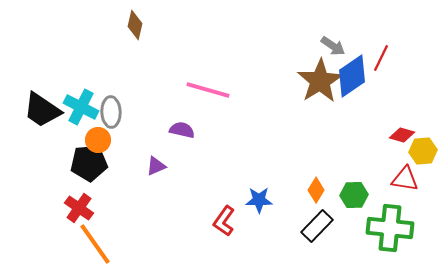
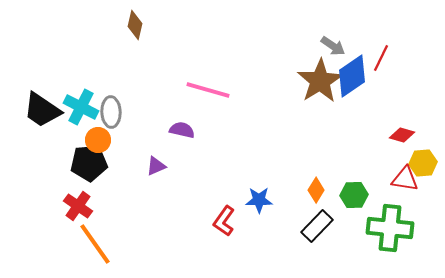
yellow hexagon: moved 12 px down
red cross: moved 1 px left, 2 px up
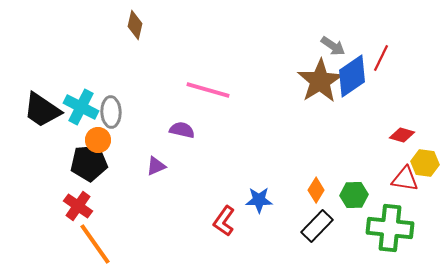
yellow hexagon: moved 2 px right; rotated 12 degrees clockwise
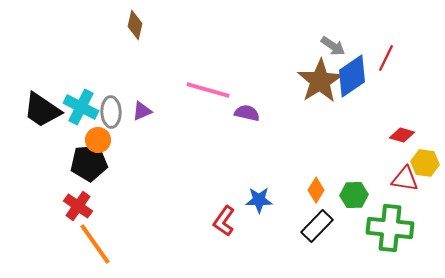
red line: moved 5 px right
purple semicircle: moved 65 px right, 17 px up
purple triangle: moved 14 px left, 55 px up
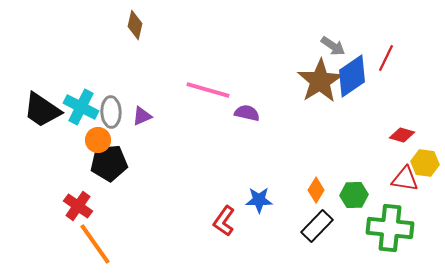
purple triangle: moved 5 px down
black pentagon: moved 20 px right
